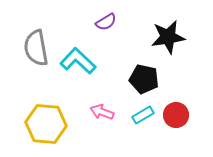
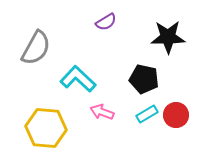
black star: rotated 8 degrees clockwise
gray semicircle: rotated 141 degrees counterclockwise
cyan L-shape: moved 18 px down
cyan rectangle: moved 4 px right, 1 px up
yellow hexagon: moved 4 px down
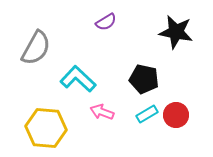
black star: moved 8 px right, 5 px up; rotated 12 degrees clockwise
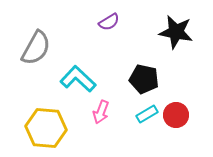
purple semicircle: moved 3 px right
pink arrow: moved 1 px left; rotated 90 degrees counterclockwise
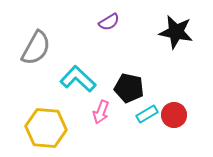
black pentagon: moved 15 px left, 9 px down
red circle: moved 2 px left
